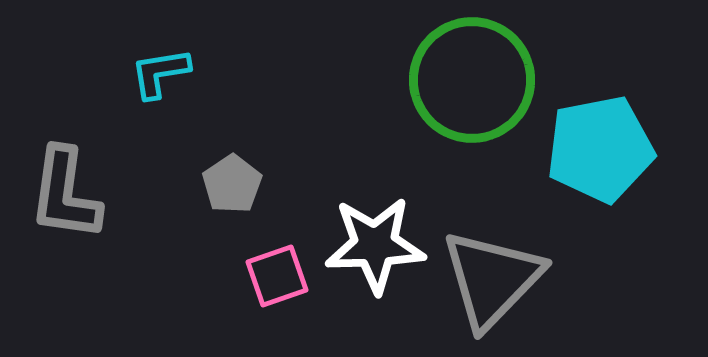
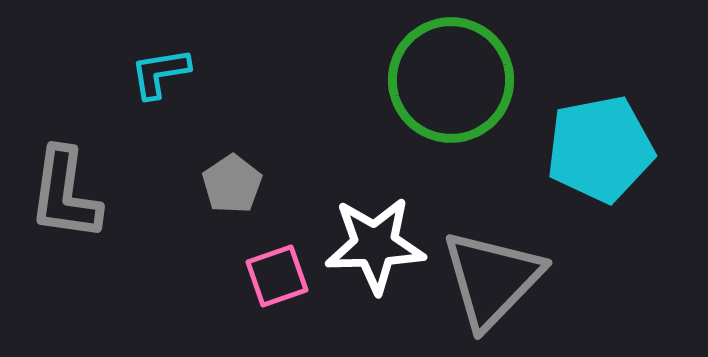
green circle: moved 21 px left
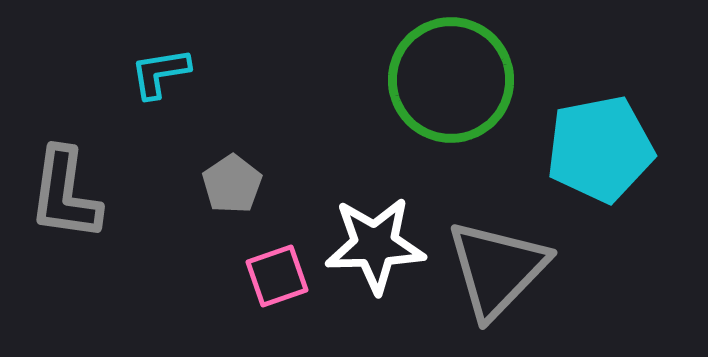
gray triangle: moved 5 px right, 10 px up
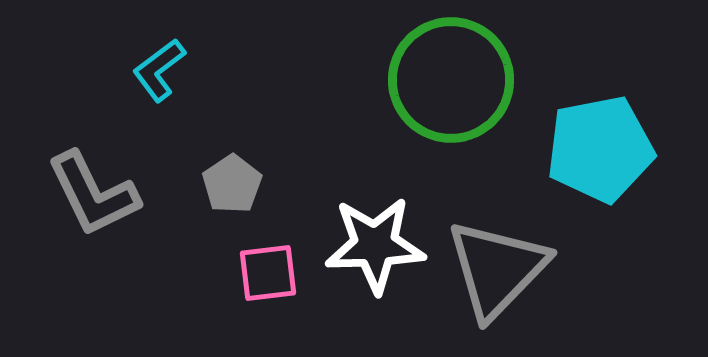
cyan L-shape: moved 1 px left, 3 px up; rotated 28 degrees counterclockwise
gray L-shape: moved 28 px right; rotated 34 degrees counterclockwise
pink square: moved 9 px left, 3 px up; rotated 12 degrees clockwise
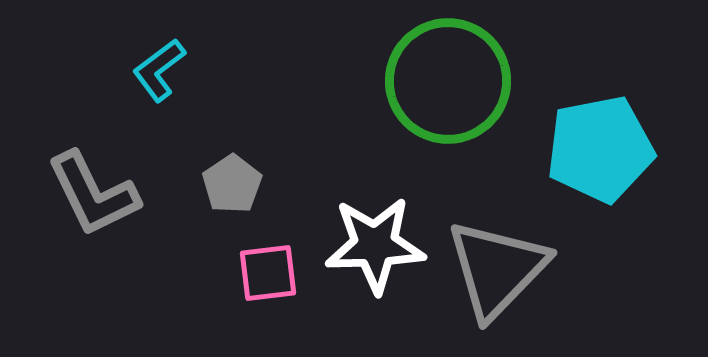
green circle: moved 3 px left, 1 px down
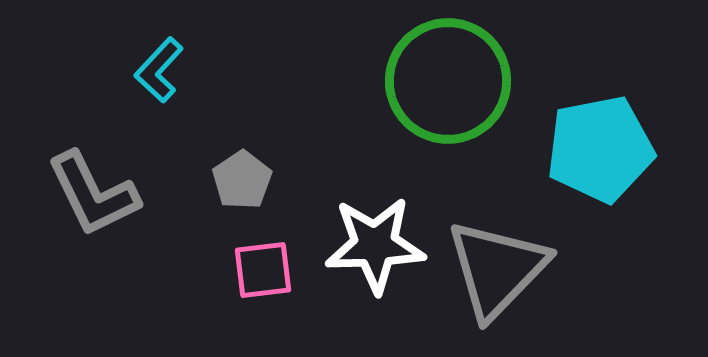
cyan L-shape: rotated 10 degrees counterclockwise
gray pentagon: moved 10 px right, 4 px up
pink square: moved 5 px left, 3 px up
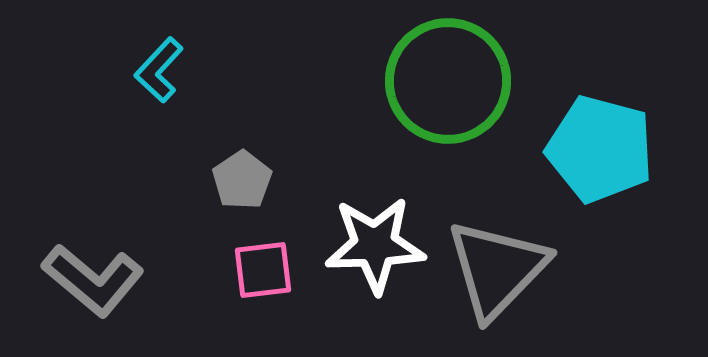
cyan pentagon: rotated 26 degrees clockwise
gray L-shape: moved 86 px down; rotated 24 degrees counterclockwise
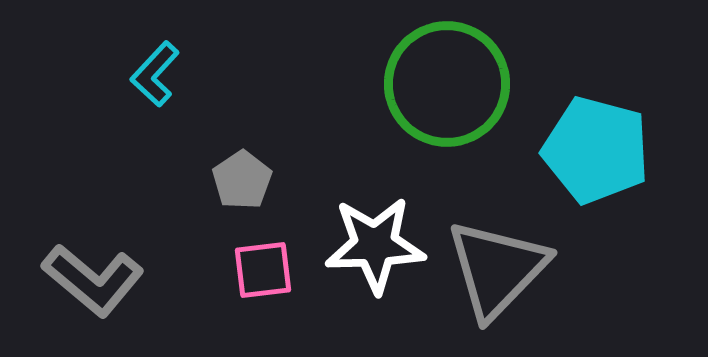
cyan L-shape: moved 4 px left, 4 px down
green circle: moved 1 px left, 3 px down
cyan pentagon: moved 4 px left, 1 px down
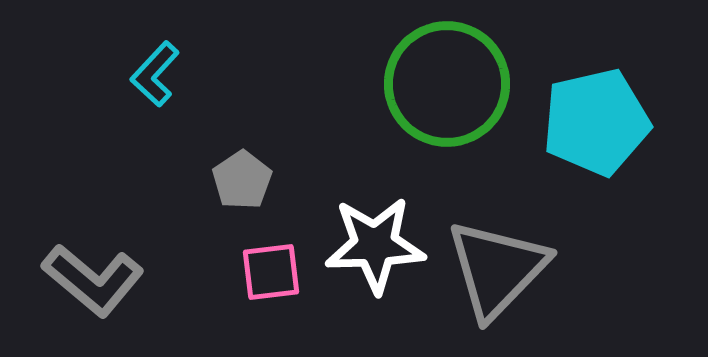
cyan pentagon: moved 28 px up; rotated 28 degrees counterclockwise
pink square: moved 8 px right, 2 px down
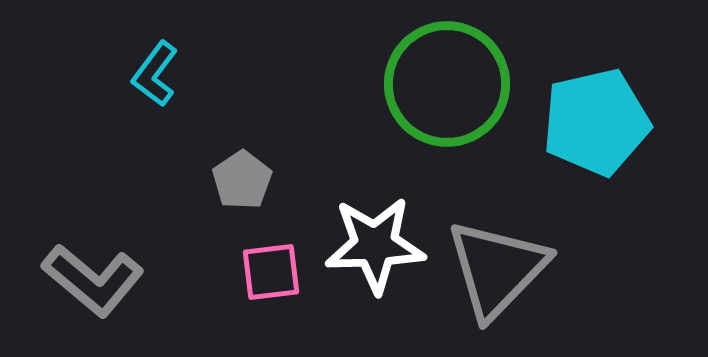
cyan L-shape: rotated 6 degrees counterclockwise
